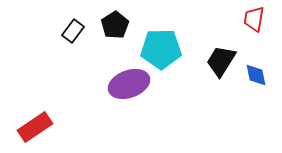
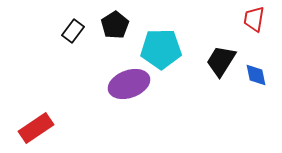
red rectangle: moved 1 px right, 1 px down
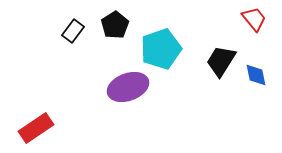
red trapezoid: rotated 132 degrees clockwise
cyan pentagon: rotated 18 degrees counterclockwise
purple ellipse: moved 1 px left, 3 px down
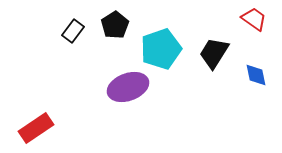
red trapezoid: rotated 16 degrees counterclockwise
black trapezoid: moved 7 px left, 8 px up
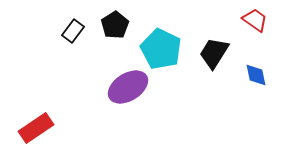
red trapezoid: moved 1 px right, 1 px down
cyan pentagon: rotated 27 degrees counterclockwise
purple ellipse: rotated 12 degrees counterclockwise
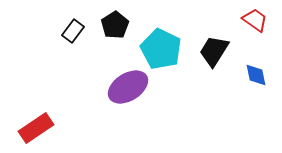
black trapezoid: moved 2 px up
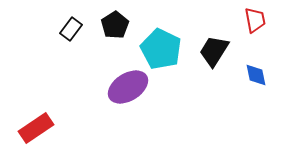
red trapezoid: rotated 44 degrees clockwise
black rectangle: moved 2 px left, 2 px up
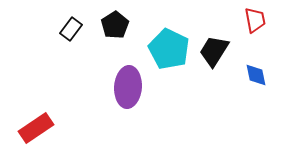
cyan pentagon: moved 8 px right
purple ellipse: rotated 54 degrees counterclockwise
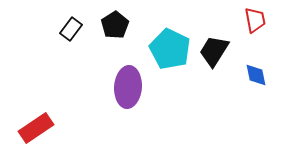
cyan pentagon: moved 1 px right
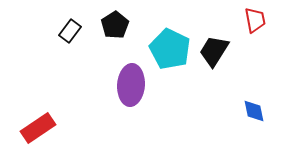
black rectangle: moved 1 px left, 2 px down
blue diamond: moved 2 px left, 36 px down
purple ellipse: moved 3 px right, 2 px up
red rectangle: moved 2 px right
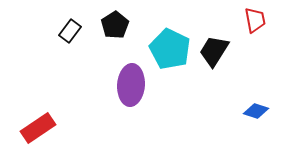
blue diamond: moved 2 px right; rotated 60 degrees counterclockwise
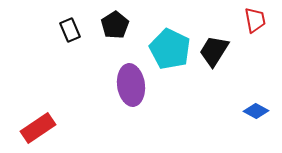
black rectangle: moved 1 px up; rotated 60 degrees counterclockwise
purple ellipse: rotated 12 degrees counterclockwise
blue diamond: rotated 10 degrees clockwise
